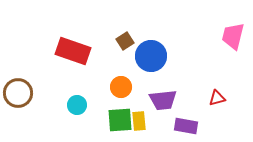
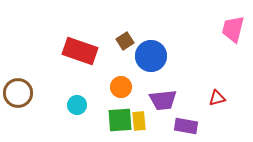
pink trapezoid: moved 7 px up
red rectangle: moved 7 px right
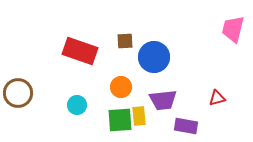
brown square: rotated 30 degrees clockwise
blue circle: moved 3 px right, 1 px down
yellow rectangle: moved 5 px up
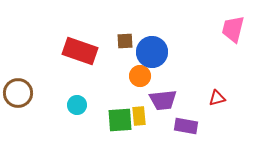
blue circle: moved 2 px left, 5 px up
orange circle: moved 19 px right, 11 px up
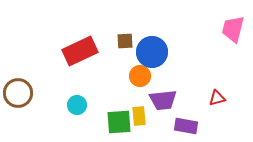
red rectangle: rotated 44 degrees counterclockwise
green square: moved 1 px left, 2 px down
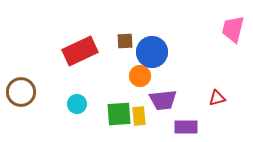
brown circle: moved 3 px right, 1 px up
cyan circle: moved 1 px up
green square: moved 8 px up
purple rectangle: moved 1 px down; rotated 10 degrees counterclockwise
